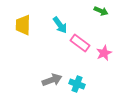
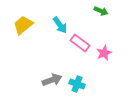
yellow trapezoid: rotated 50 degrees clockwise
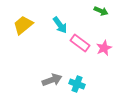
pink star: moved 5 px up
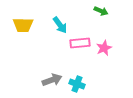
yellow trapezoid: rotated 140 degrees counterclockwise
pink rectangle: rotated 42 degrees counterclockwise
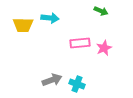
cyan arrow: moved 10 px left, 7 px up; rotated 48 degrees counterclockwise
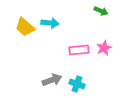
cyan arrow: moved 5 px down
yellow trapezoid: moved 2 px right, 2 px down; rotated 40 degrees clockwise
pink rectangle: moved 1 px left, 7 px down
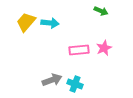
yellow trapezoid: moved 1 px right, 5 px up; rotated 90 degrees clockwise
cyan cross: moved 2 px left
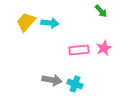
green arrow: rotated 24 degrees clockwise
gray arrow: rotated 30 degrees clockwise
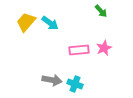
cyan arrow: rotated 30 degrees clockwise
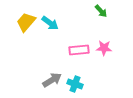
pink star: rotated 28 degrees clockwise
gray arrow: rotated 42 degrees counterclockwise
